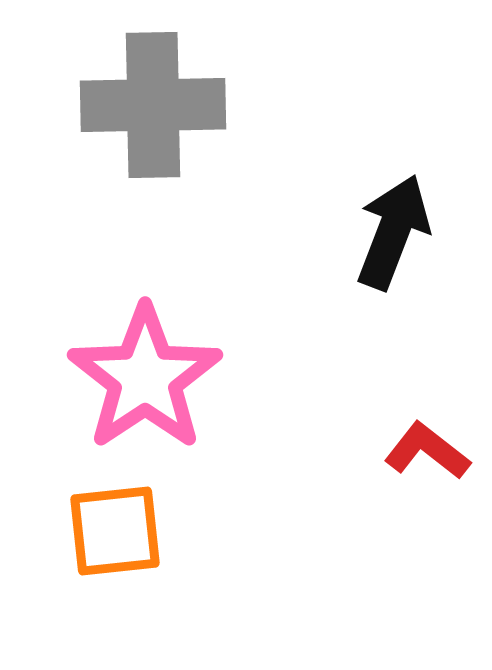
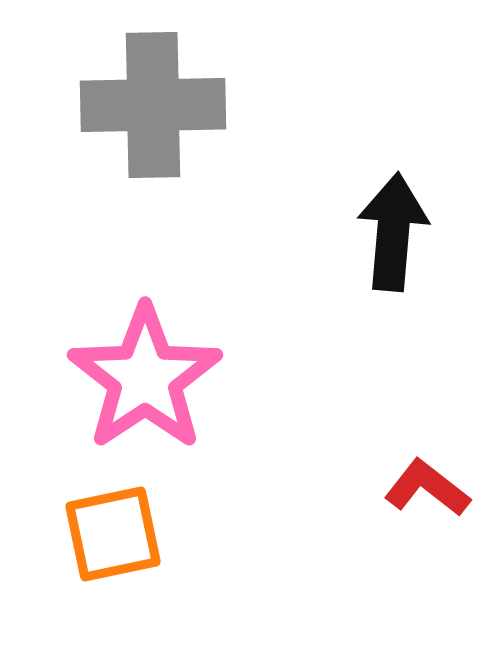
black arrow: rotated 16 degrees counterclockwise
red L-shape: moved 37 px down
orange square: moved 2 px left, 3 px down; rotated 6 degrees counterclockwise
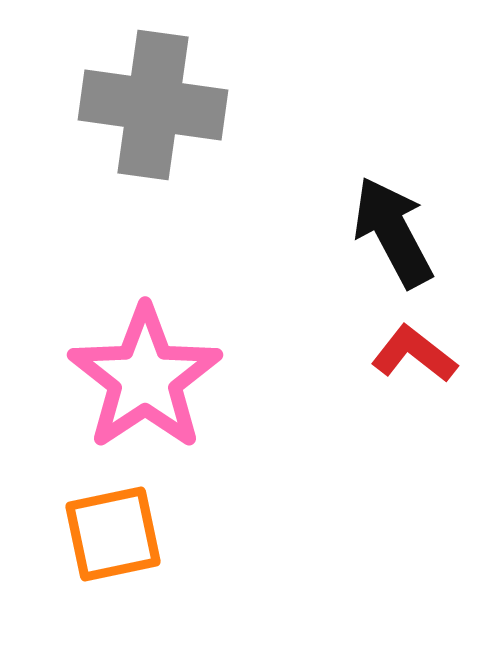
gray cross: rotated 9 degrees clockwise
black arrow: rotated 33 degrees counterclockwise
red L-shape: moved 13 px left, 134 px up
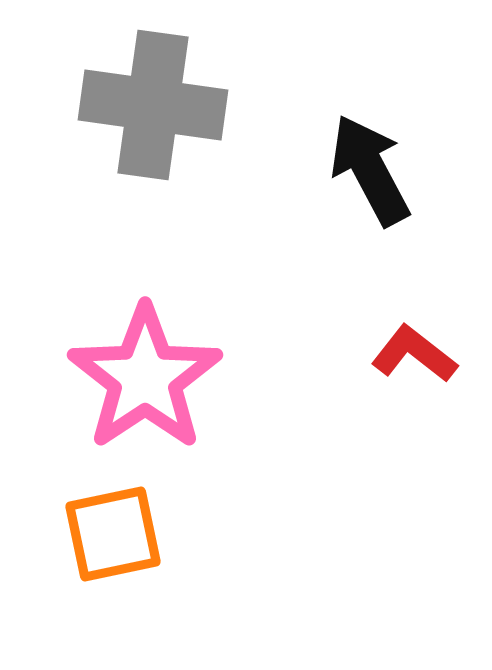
black arrow: moved 23 px left, 62 px up
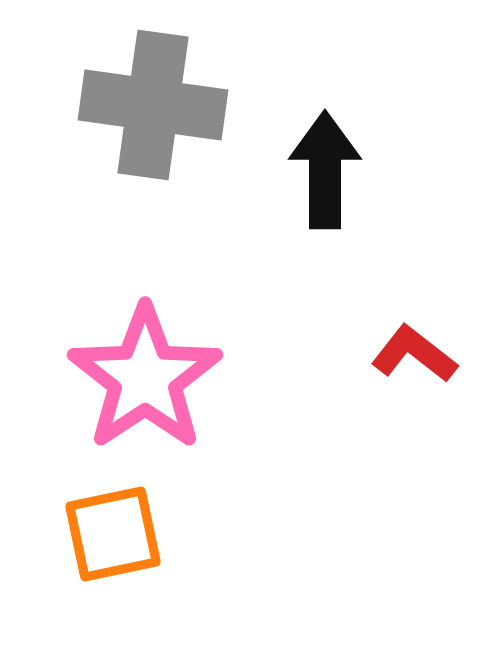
black arrow: moved 45 px left; rotated 28 degrees clockwise
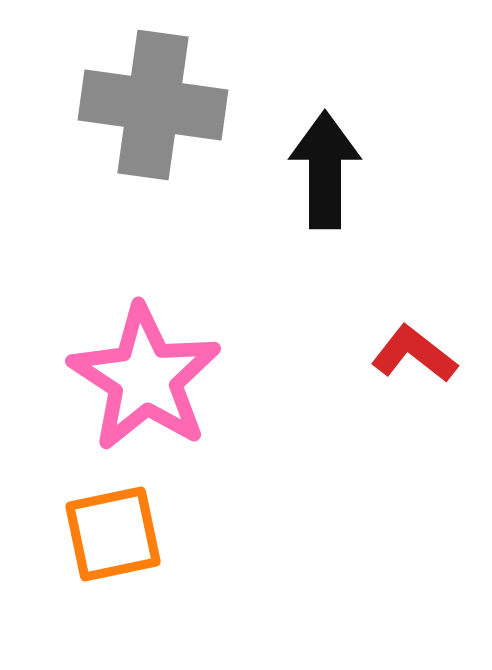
pink star: rotated 5 degrees counterclockwise
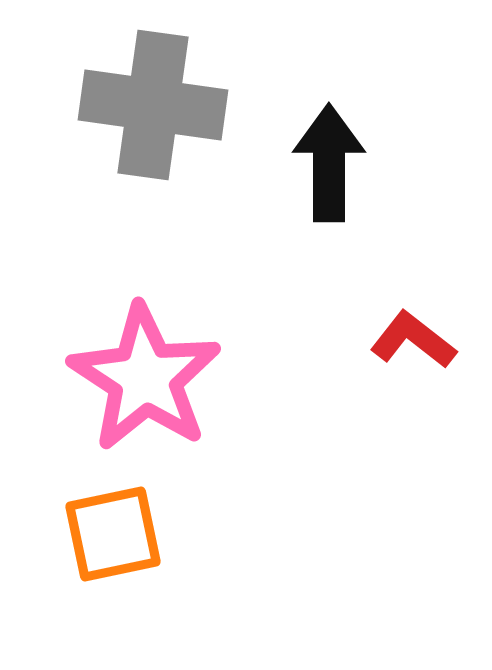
black arrow: moved 4 px right, 7 px up
red L-shape: moved 1 px left, 14 px up
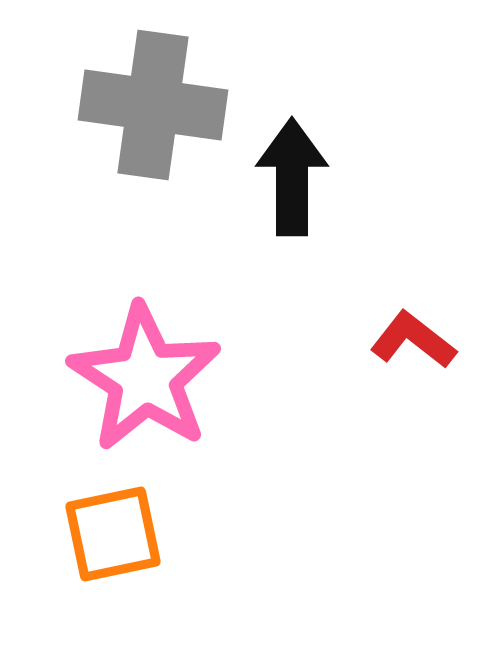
black arrow: moved 37 px left, 14 px down
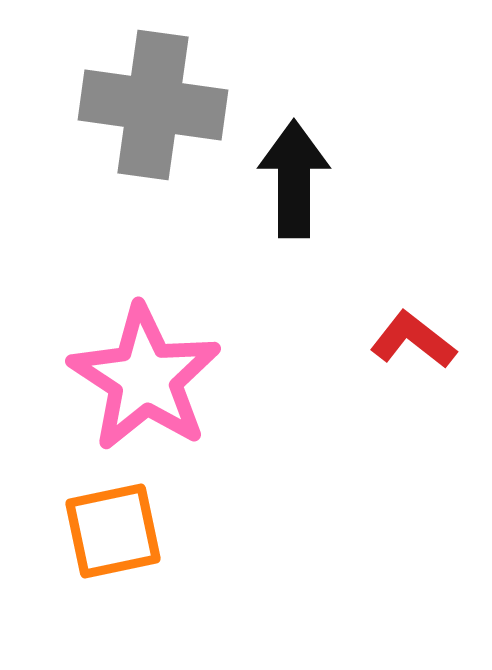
black arrow: moved 2 px right, 2 px down
orange square: moved 3 px up
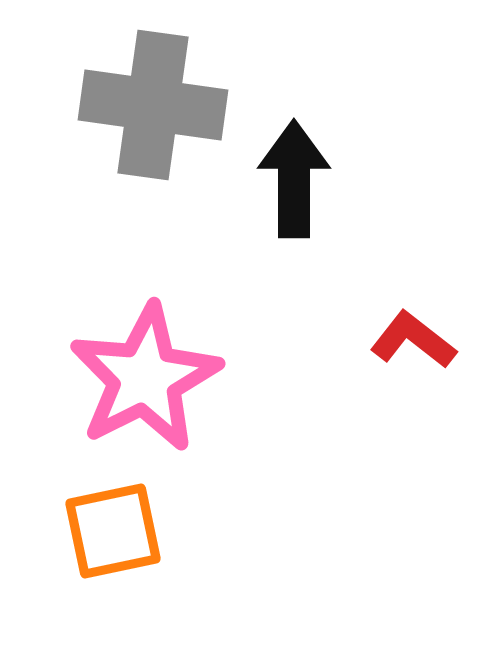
pink star: rotated 12 degrees clockwise
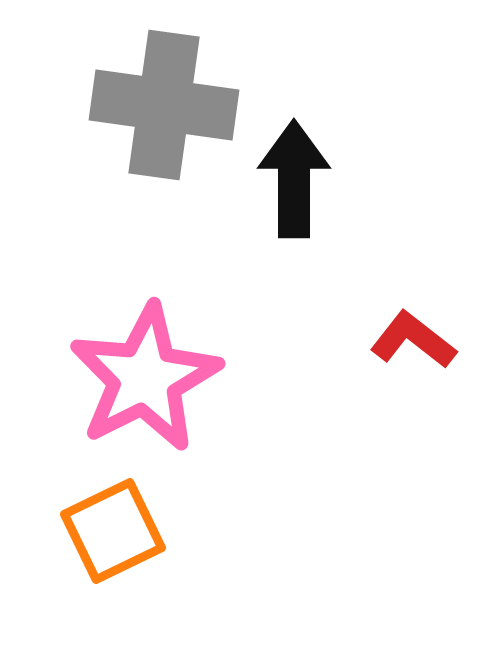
gray cross: moved 11 px right
orange square: rotated 14 degrees counterclockwise
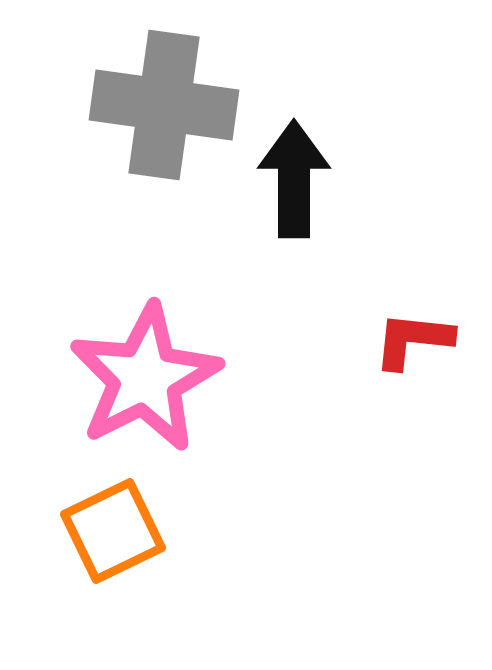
red L-shape: rotated 32 degrees counterclockwise
